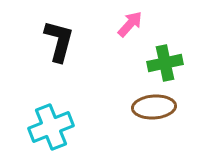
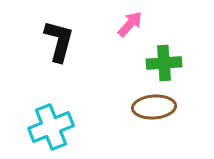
green cross: moved 1 px left; rotated 8 degrees clockwise
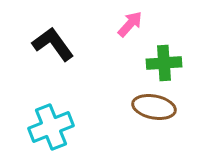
black L-shape: moved 6 px left, 3 px down; rotated 51 degrees counterclockwise
brown ellipse: rotated 15 degrees clockwise
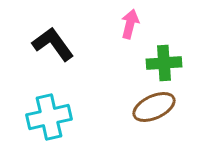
pink arrow: rotated 28 degrees counterclockwise
brown ellipse: rotated 36 degrees counterclockwise
cyan cross: moved 2 px left, 10 px up; rotated 9 degrees clockwise
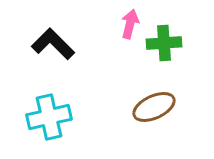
black L-shape: rotated 9 degrees counterclockwise
green cross: moved 20 px up
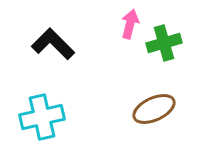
green cross: rotated 12 degrees counterclockwise
brown ellipse: moved 2 px down
cyan cross: moved 7 px left
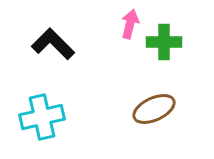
green cross: moved 1 px up; rotated 16 degrees clockwise
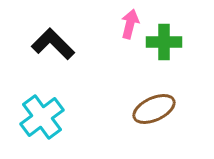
cyan cross: rotated 24 degrees counterclockwise
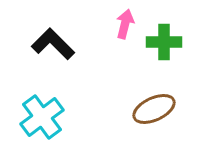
pink arrow: moved 5 px left
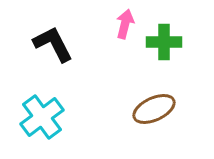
black L-shape: rotated 18 degrees clockwise
